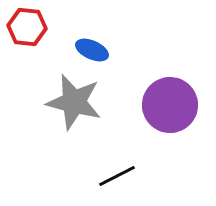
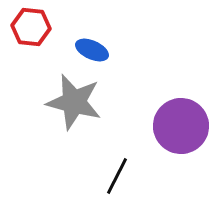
red hexagon: moved 4 px right
purple circle: moved 11 px right, 21 px down
black line: rotated 36 degrees counterclockwise
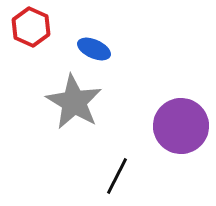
red hexagon: rotated 18 degrees clockwise
blue ellipse: moved 2 px right, 1 px up
gray star: rotated 16 degrees clockwise
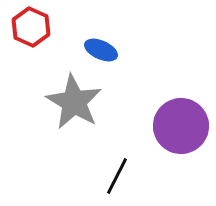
blue ellipse: moved 7 px right, 1 px down
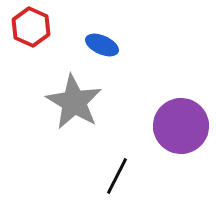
blue ellipse: moved 1 px right, 5 px up
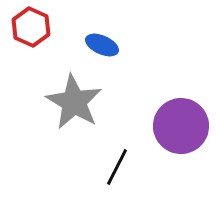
black line: moved 9 px up
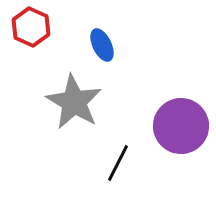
blue ellipse: rotated 40 degrees clockwise
black line: moved 1 px right, 4 px up
